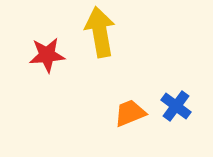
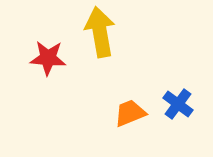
red star: moved 1 px right, 3 px down; rotated 9 degrees clockwise
blue cross: moved 2 px right, 2 px up
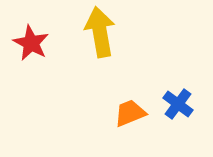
red star: moved 17 px left, 15 px up; rotated 24 degrees clockwise
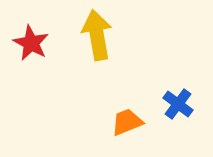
yellow arrow: moved 3 px left, 3 px down
orange trapezoid: moved 3 px left, 9 px down
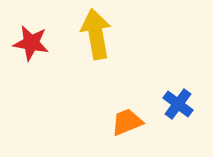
yellow arrow: moved 1 px left, 1 px up
red star: rotated 18 degrees counterclockwise
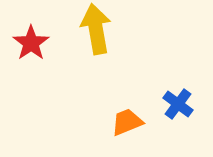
yellow arrow: moved 5 px up
red star: rotated 27 degrees clockwise
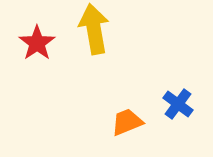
yellow arrow: moved 2 px left
red star: moved 6 px right
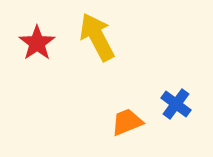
yellow arrow: moved 3 px right, 8 px down; rotated 18 degrees counterclockwise
blue cross: moved 2 px left
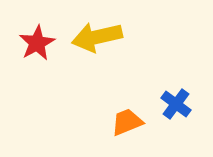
yellow arrow: rotated 75 degrees counterclockwise
red star: rotated 6 degrees clockwise
